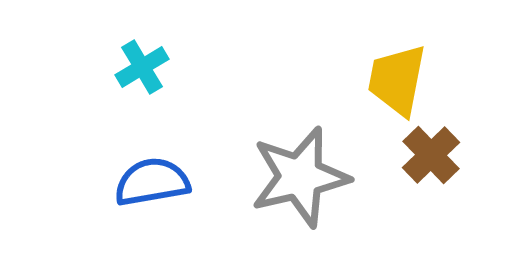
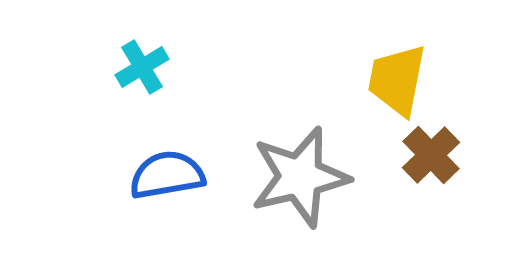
blue semicircle: moved 15 px right, 7 px up
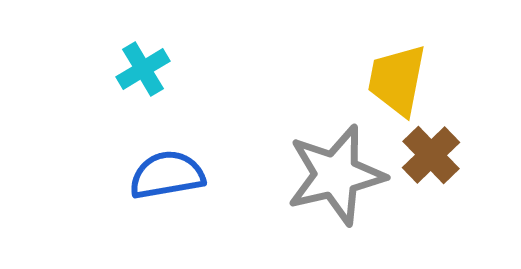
cyan cross: moved 1 px right, 2 px down
gray star: moved 36 px right, 2 px up
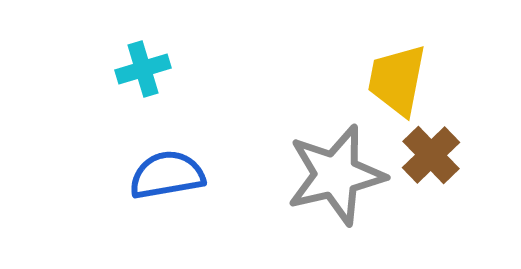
cyan cross: rotated 14 degrees clockwise
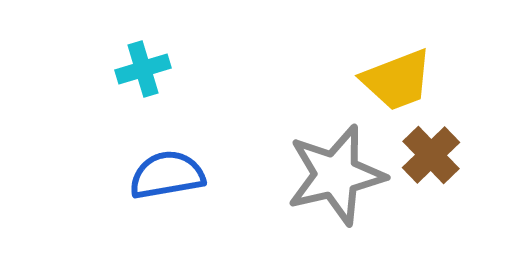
yellow trapezoid: rotated 122 degrees counterclockwise
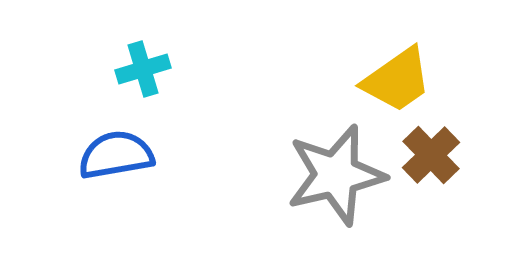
yellow trapezoid: rotated 14 degrees counterclockwise
blue semicircle: moved 51 px left, 20 px up
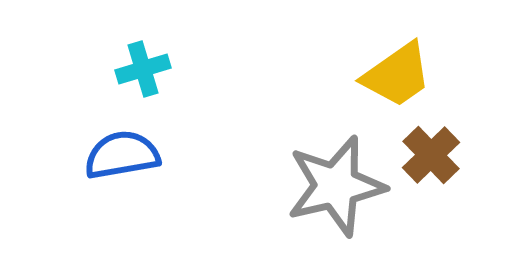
yellow trapezoid: moved 5 px up
blue semicircle: moved 6 px right
gray star: moved 11 px down
